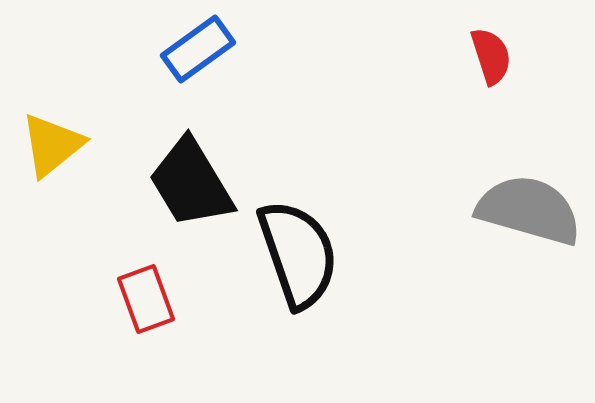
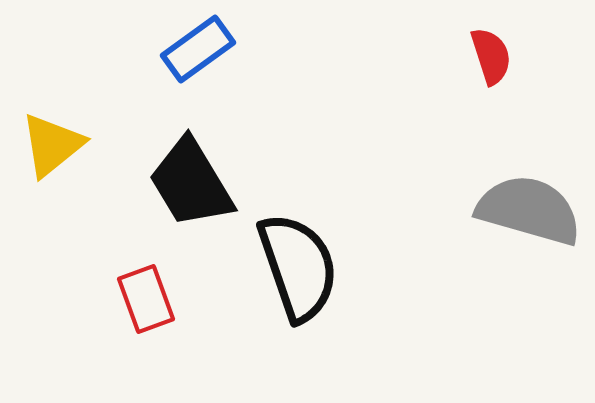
black semicircle: moved 13 px down
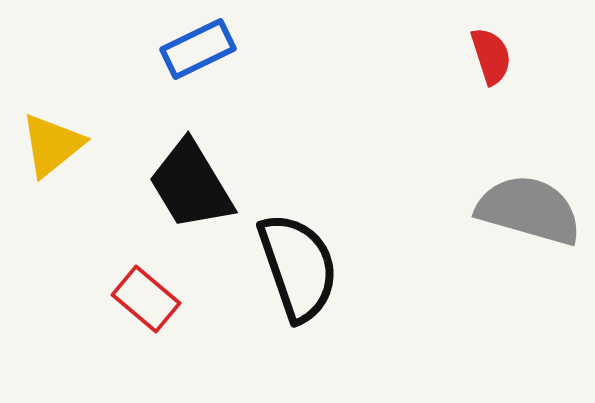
blue rectangle: rotated 10 degrees clockwise
black trapezoid: moved 2 px down
red rectangle: rotated 30 degrees counterclockwise
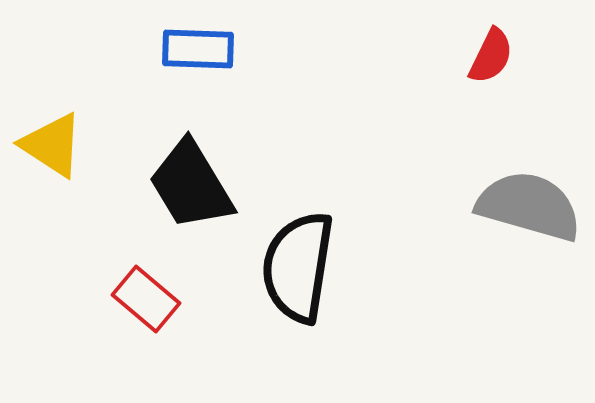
blue rectangle: rotated 28 degrees clockwise
red semicircle: rotated 44 degrees clockwise
yellow triangle: rotated 48 degrees counterclockwise
gray semicircle: moved 4 px up
black semicircle: rotated 152 degrees counterclockwise
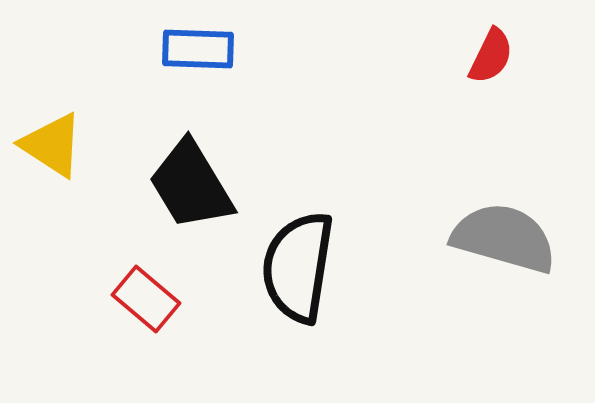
gray semicircle: moved 25 px left, 32 px down
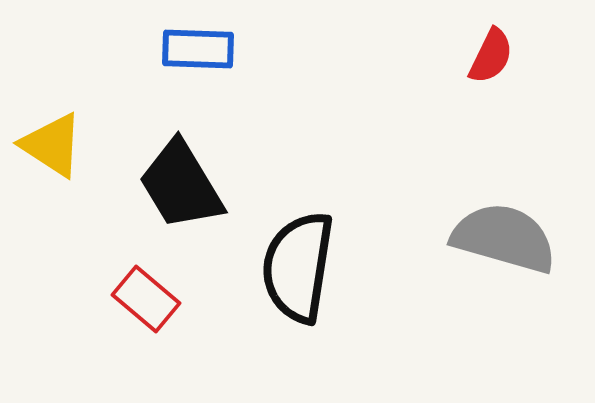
black trapezoid: moved 10 px left
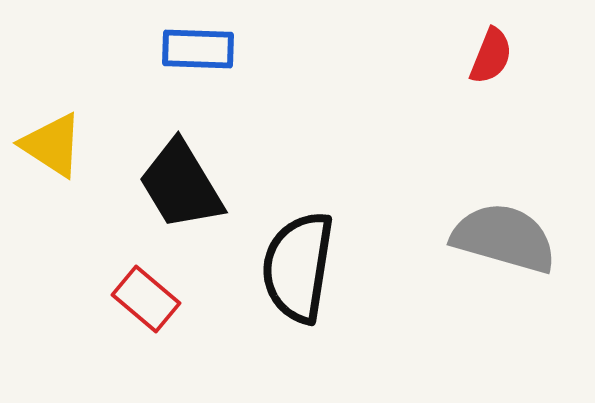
red semicircle: rotated 4 degrees counterclockwise
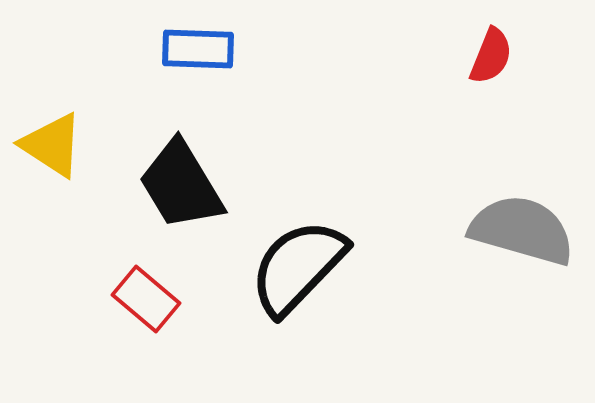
gray semicircle: moved 18 px right, 8 px up
black semicircle: rotated 35 degrees clockwise
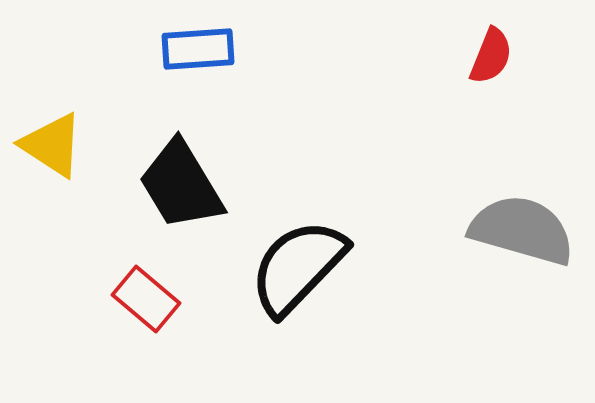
blue rectangle: rotated 6 degrees counterclockwise
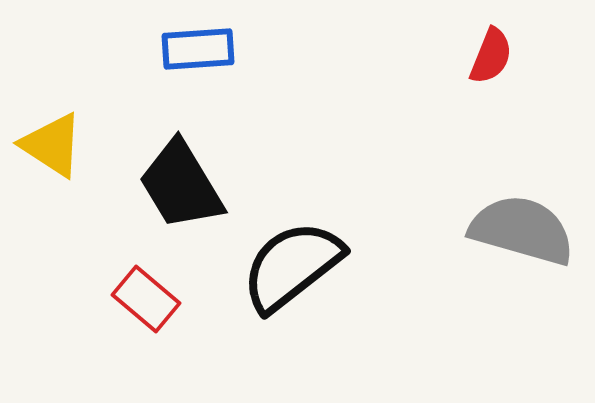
black semicircle: moved 6 px left, 1 px up; rotated 8 degrees clockwise
